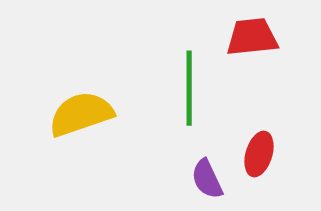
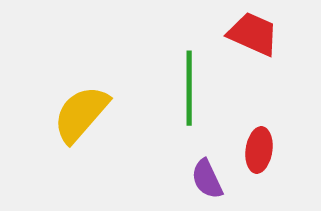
red trapezoid: moved 1 px right, 3 px up; rotated 30 degrees clockwise
yellow semicircle: rotated 30 degrees counterclockwise
red ellipse: moved 4 px up; rotated 9 degrees counterclockwise
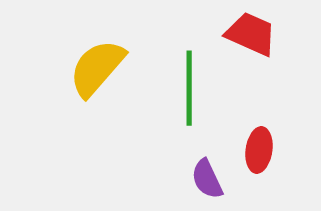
red trapezoid: moved 2 px left
yellow semicircle: moved 16 px right, 46 px up
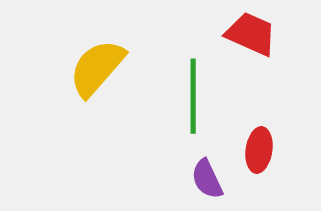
green line: moved 4 px right, 8 px down
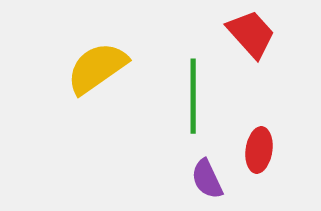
red trapezoid: rotated 24 degrees clockwise
yellow semicircle: rotated 14 degrees clockwise
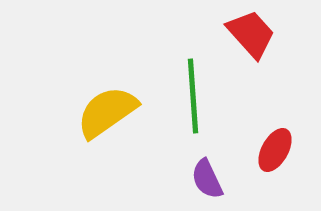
yellow semicircle: moved 10 px right, 44 px down
green line: rotated 4 degrees counterclockwise
red ellipse: moved 16 px right; rotated 21 degrees clockwise
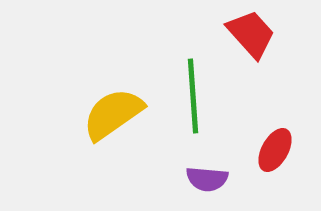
yellow semicircle: moved 6 px right, 2 px down
purple semicircle: rotated 60 degrees counterclockwise
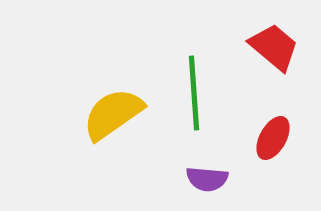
red trapezoid: moved 23 px right, 13 px down; rotated 8 degrees counterclockwise
green line: moved 1 px right, 3 px up
red ellipse: moved 2 px left, 12 px up
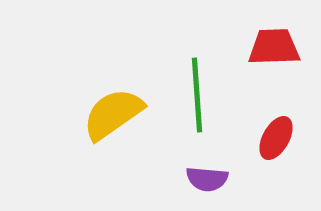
red trapezoid: rotated 42 degrees counterclockwise
green line: moved 3 px right, 2 px down
red ellipse: moved 3 px right
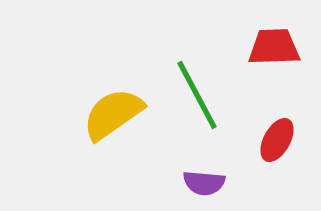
green line: rotated 24 degrees counterclockwise
red ellipse: moved 1 px right, 2 px down
purple semicircle: moved 3 px left, 4 px down
